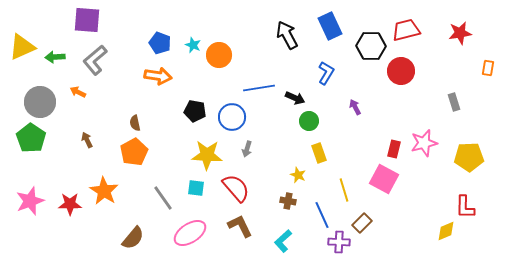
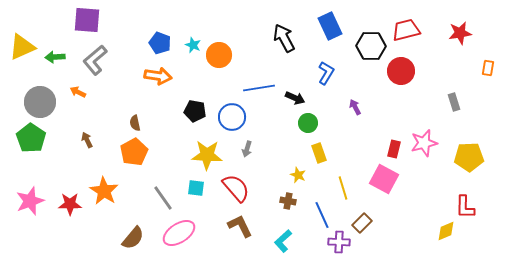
black arrow at (287, 35): moved 3 px left, 3 px down
green circle at (309, 121): moved 1 px left, 2 px down
yellow line at (344, 190): moved 1 px left, 2 px up
pink ellipse at (190, 233): moved 11 px left
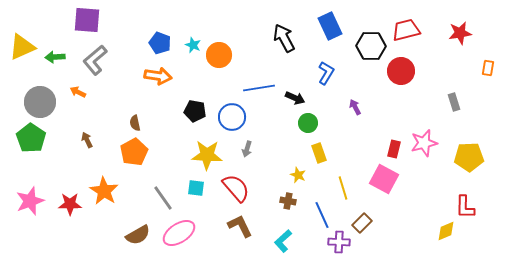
brown semicircle at (133, 238): moved 5 px right, 3 px up; rotated 20 degrees clockwise
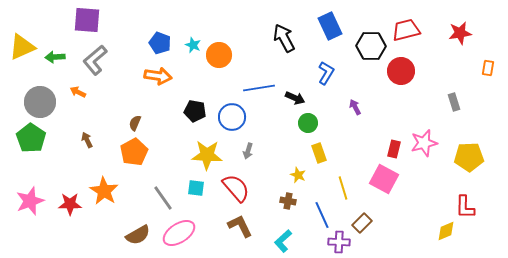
brown semicircle at (135, 123): rotated 35 degrees clockwise
gray arrow at (247, 149): moved 1 px right, 2 px down
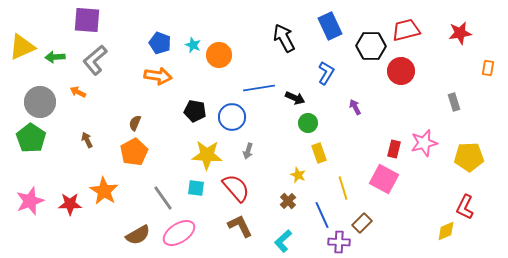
brown cross at (288, 201): rotated 35 degrees clockwise
red L-shape at (465, 207): rotated 25 degrees clockwise
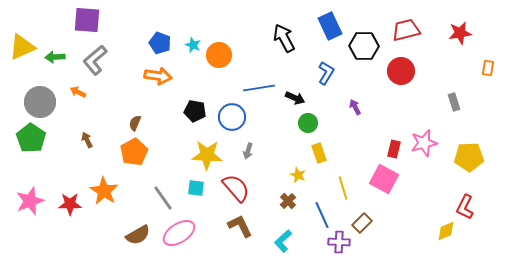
black hexagon at (371, 46): moved 7 px left
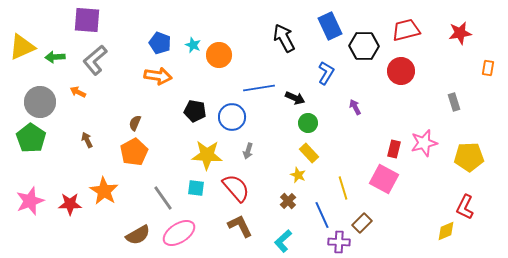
yellow rectangle at (319, 153): moved 10 px left; rotated 24 degrees counterclockwise
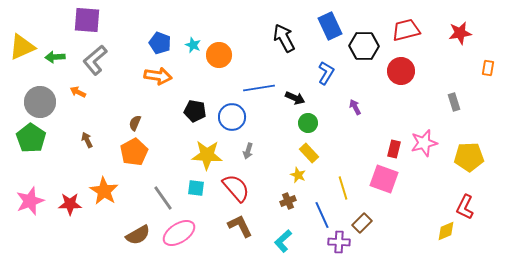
pink square at (384, 179): rotated 8 degrees counterclockwise
brown cross at (288, 201): rotated 21 degrees clockwise
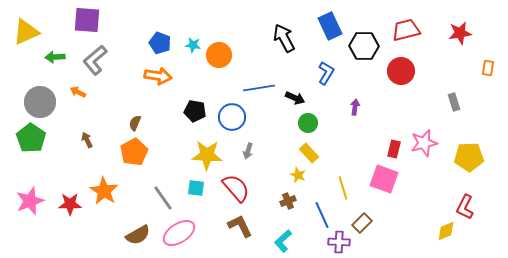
cyan star at (193, 45): rotated 14 degrees counterclockwise
yellow triangle at (22, 47): moved 4 px right, 15 px up
purple arrow at (355, 107): rotated 35 degrees clockwise
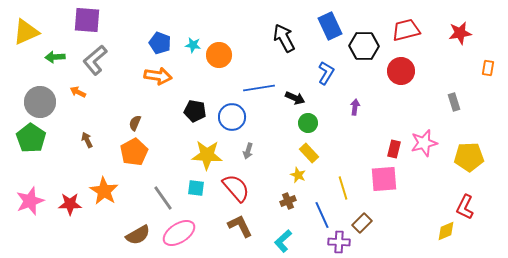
pink square at (384, 179): rotated 24 degrees counterclockwise
